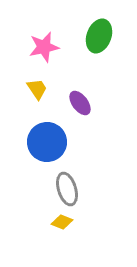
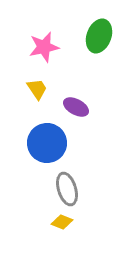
purple ellipse: moved 4 px left, 4 px down; rotated 25 degrees counterclockwise
blue circle: moved 1 px down
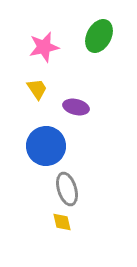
green ellipse: rotated 8 degrees clockwise
purple ellipse: rotated 15 degrees counterclockwise
blue circle: moved 1 px left, 3 px down
yellow diamond: rotated 55 degrees clockwise
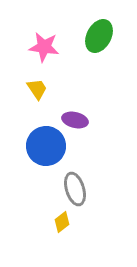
pink star: rotated 20 degrees clockwise
purple ellipse: moved 1 px left, 13 px down
gray ellipse: moved 8 px right
yellow diamond: rotated 65 degrees clockwise
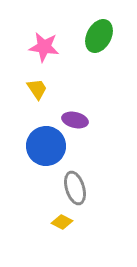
gray ellipse: moved 1 px up
yellow diamond: rotated 65 degrees clockwise
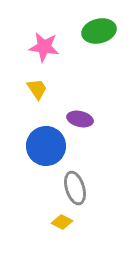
green ellipse: moved 5 px up; rotated 48 degrees clockwise
purple ellipse: moved 5 px right, 1 px up
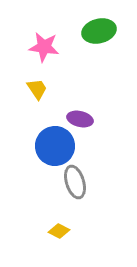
blue circle: moved 9 px right
gray ellipse: moved 6 px up
yellow diamond: moved 3 px left, 9 px down
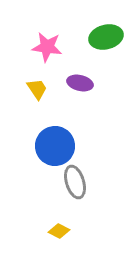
green ellipse: moved 7 px right, 6 px down
pink star: moved 3 px right
purple ellipse: moved 36 px up
